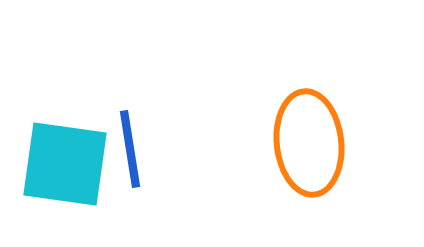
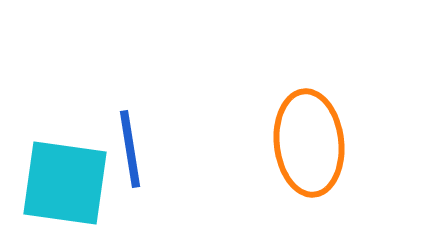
cyan square: moved 19 px down
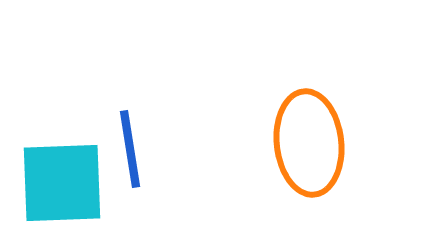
cyan square: moved 3 px left; rotated 10 degrees counterclockwise
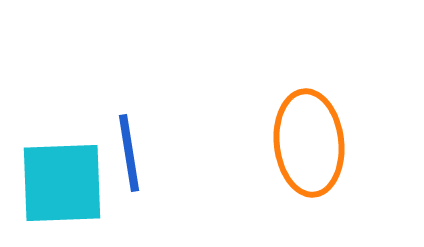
blue line: moved 1 px left, 4 px down
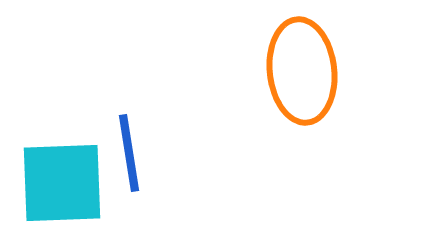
orange ellipse: moved 7 px left, 72 px up
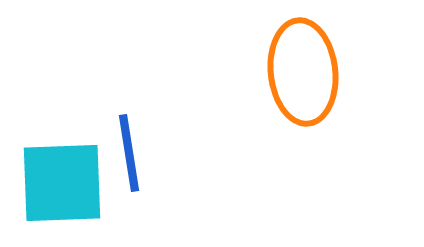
orange ellipse: moved 1 px right, 1 px down
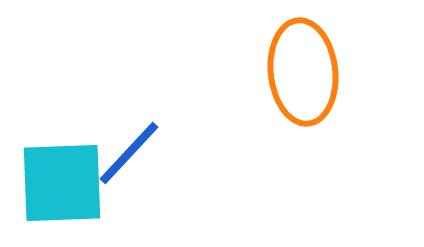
blue line: rotated 52 degrees clockwise
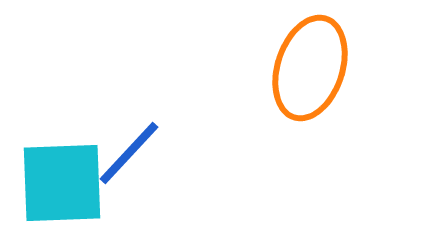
orange ellipse: moved 7 px right, 4 px up; rotated 24 degrees clockwise
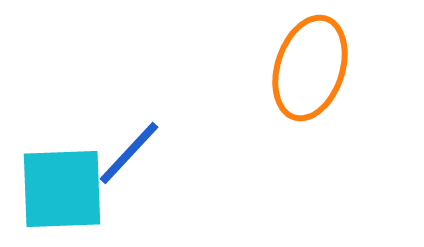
cyan square: moved 6 px down
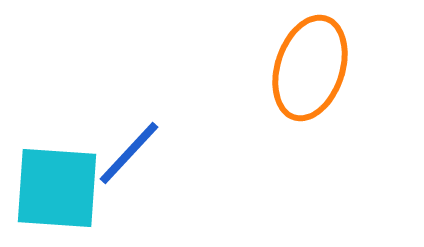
cyan square: moved 5 px left, 1 px up; rotated 6 degrees clockwise
